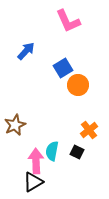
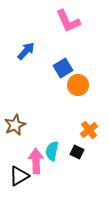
black triangle: moved 14 px left, 6 px up
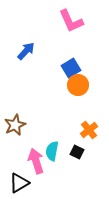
pink L-shape: moved 3 px right
blue square: moved 8 px right
pink arrow: rotated 15 degrees counterclockwise
black triangle: moved 7 px down
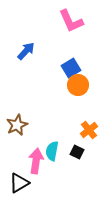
brown star: moved 2 px right
pink arrow: rotated 25 degrees clockwise
